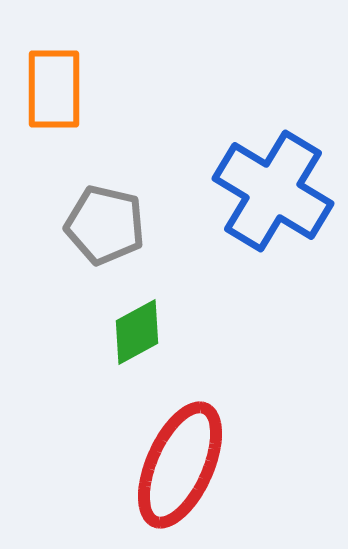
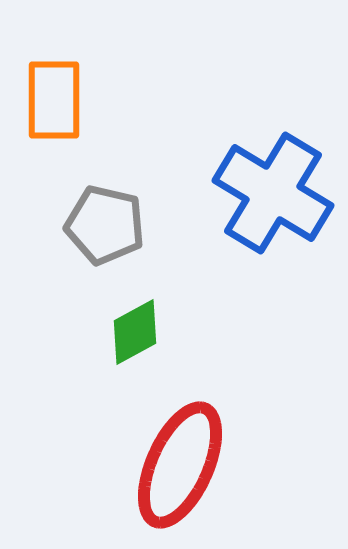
orange rectangle: moved 11 px down
blue cross: moved 2 px down
green diamond: moved 2 px left
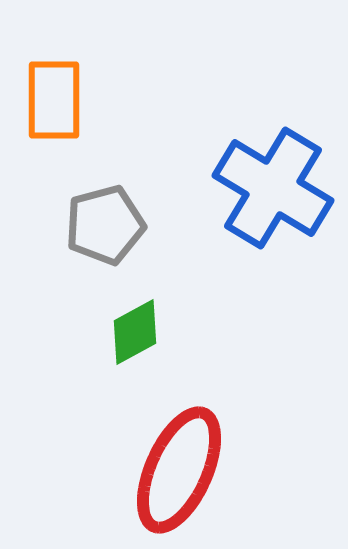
blue cross: moved 5 px up
gray pentagon: rotated 28 degrees counterclockwise
red ellipse: moved 1 px left, 5 px down
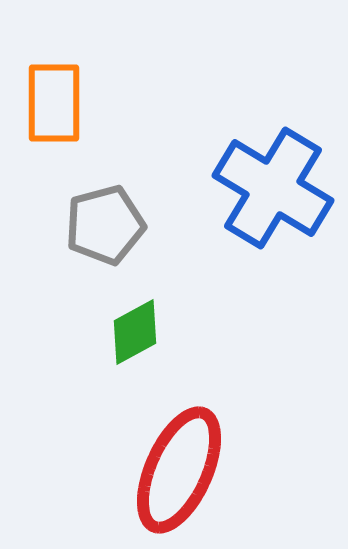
orange rectangle: moved 3 px down
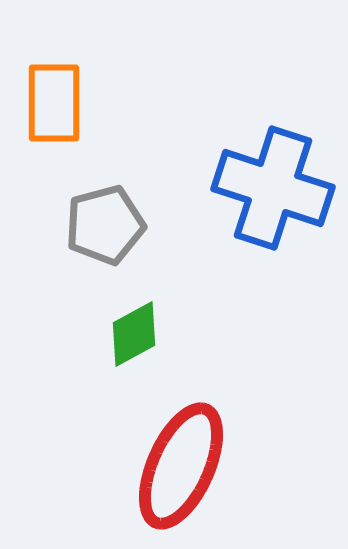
blue cross: rotated 13 degrees counterclockwise
green diamond: moved 1 px left, 2 px down
red ellipse: moved 2 px right, 4 px up
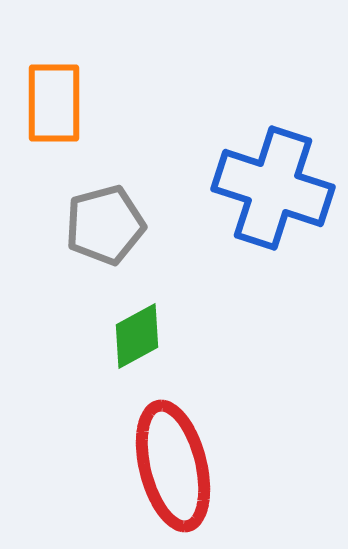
green diamond: moved 3 px right, 2 px down
red ellipse: moved 8 px left; rotated 38 degrees counterclockwise
